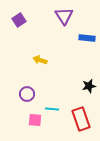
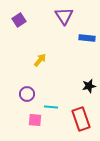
yellow arrow: rotated 112 degrees clockwise
cyan line: moved 1 px left, 2 px up
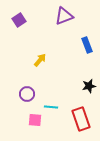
purple triangle: rotated 42 degrees clockwise
blue rectangle: moved 7 px down; rotated 63 degrees clockwise
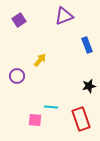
purple circle: moved 10 px left, 18 px up
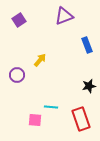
purple circle: moved 1 px up
